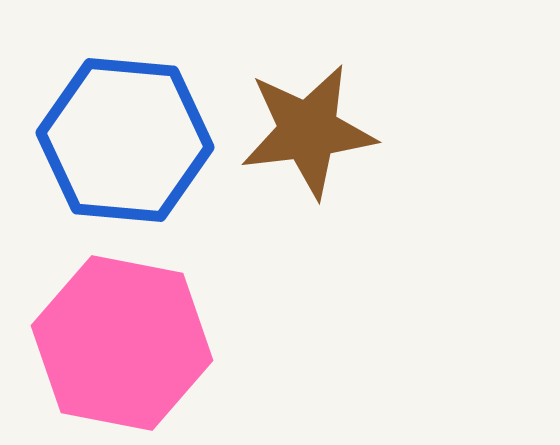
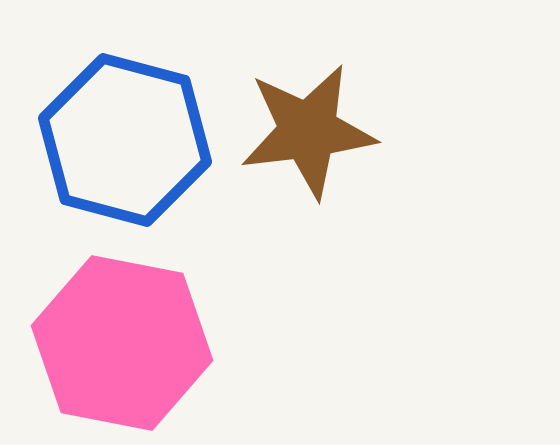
blue hexagon: rotated 10 degrees clockwise
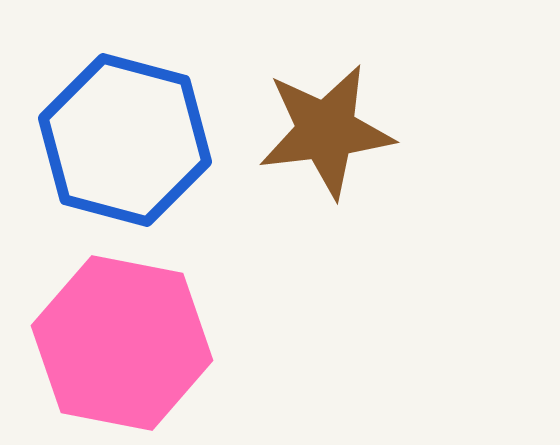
brown star: moved 18 px right
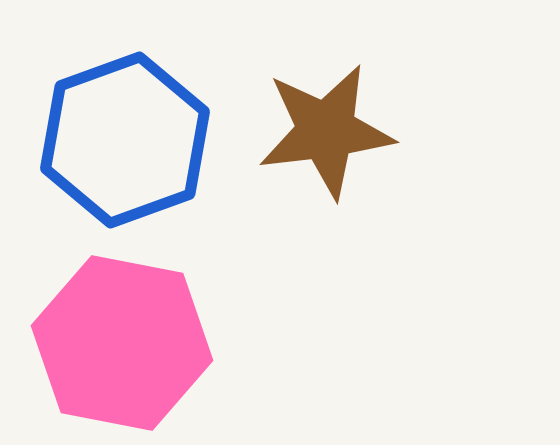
blue hexagon: rotated 25 degrees clockwise
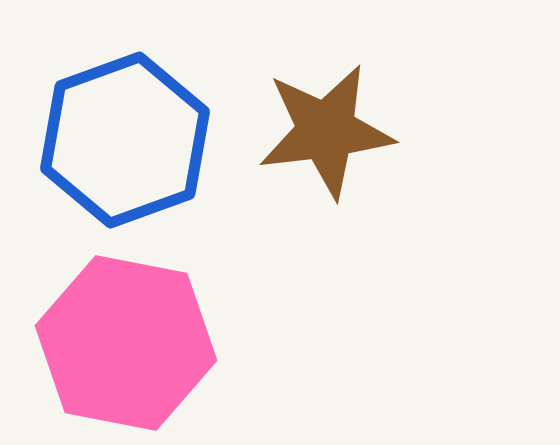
pink hexagon: moved 4 px right
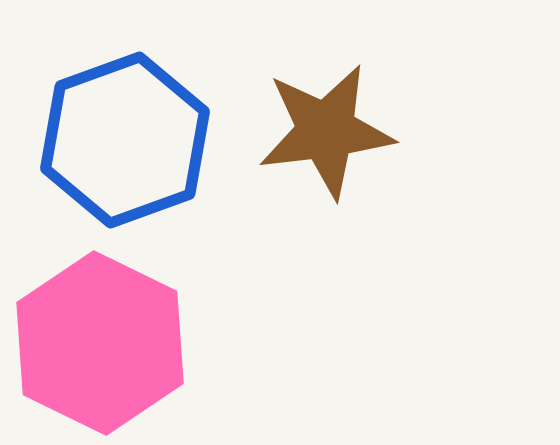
pink hexagon: moved 26 px left; rotated 15 degrees clockwise
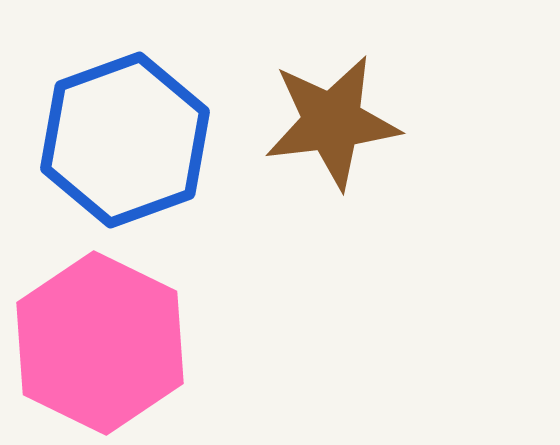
brown star: moved 6 px right, 9 px up
